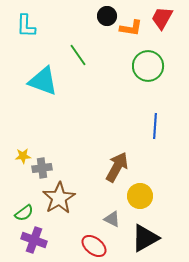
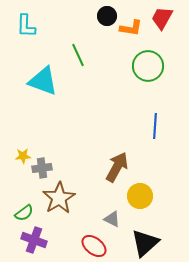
green line: rotated 10 degrees clockwise
black triangle: moved 5 px down; rotated 12 degrees counterclockwise
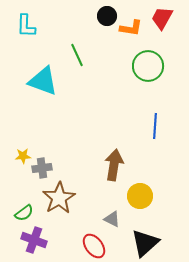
green line: moved 1 px left
brown arrow: moved 3 px left, 2 px up; rotated 20 degrees counterclockwise
red ellipse: rotated 15 degrees clockwise
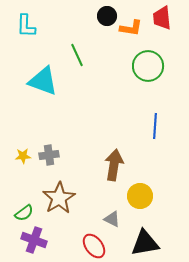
red trapezoid: rotated 35 degrees counterclockwise
gray cross: moved 7 px right, 13 px up
black triangle: rotated 32 degrees clockwise
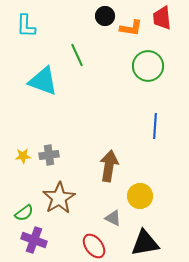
black circle: moved 2 px left
brown arrow: moved 5 px left, 1 px down
gray triangle: moved 1 px right, 1 px up
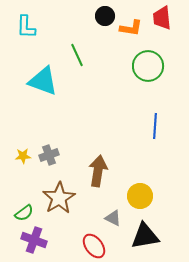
cyan L-shape: moved 1 px down
gray cross: rotated 12 degrees counterclockwise
brown arrow: moved 11 px left, 5 px down
black triangle: moved 7 px up
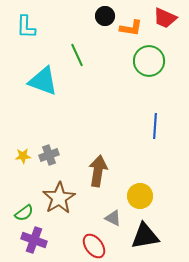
red trapezoid: moved 3 px right; rotated 60 degrees counterclockwise
green circle: moved 1 px right, 5 px up
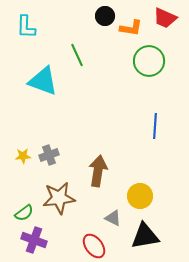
brown star: rotated 24 degrees clockwise
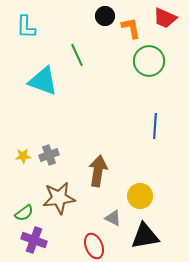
orange L-shape: rotated 110 degrees counterclockwise
red ellipse: rotated 15 degrees clockwise
